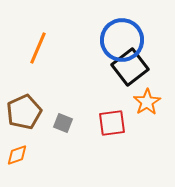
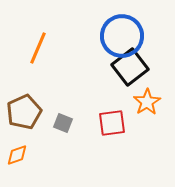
blue circle: moved 4 px up
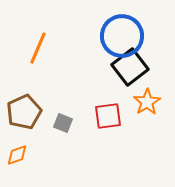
red square: moved 4 px left, 7 px up
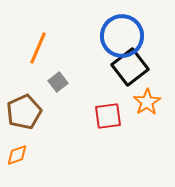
gray square: moved 5 px left, 41 px up; rotated 30 degrees clockwise
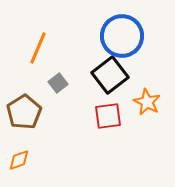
black square: moved 20 px left, 8 px down
gray square: moved 1 px down
orange star: rotated 12 degrees counterclockwise
brown pentagon: rotated 8 degrees counterclockwise
orange diamond: moved 2 px right, 5 px down
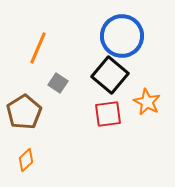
black square: rotated 12 degrees counterclockwise
gray square: rotated 18 degrees counterclockwise
red square: moved 2 px up
orange diamond: moved 7 px right; rotated 25 degrees counterclockwise
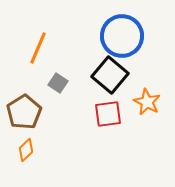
orange diamond: moved 10 px up
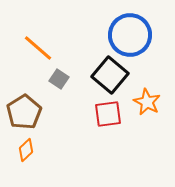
blue circle: moved 8 px right, 1 px up
orange line: rotated 72 degrees counterclockwise
gray square: moved 1 px right, 4 px up
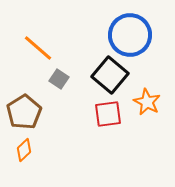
orange diamond: moved 2 px left
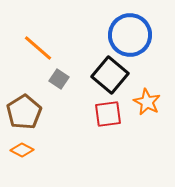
orange diamond: moved 2 px left; rotated 70 degrees clockwise
